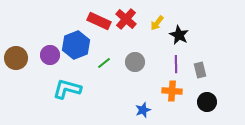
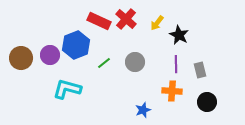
brown circle: moved 5 px right
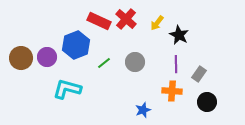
purple circle: moved 3 px left, 2 px down
gray rectangle: moved 1 px left, 4 px down; rotated 49 degrees clockwise
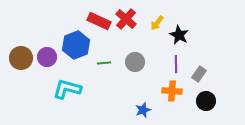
green line: rotated 32 degrees clockwise
black circle: moved 1 px left, 1 px up
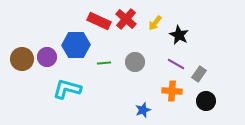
yellow arrow: moved 2 px left
blue hexagon: rotated 20 degrees clockwise
brown circle: moved 1 px right, 1 px down
purple line: rotated 60 degrees counterclockwise
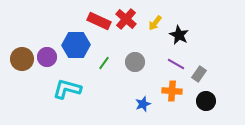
green line: rotated 48 degrees counterclockwise
blue star: moved 6 px up
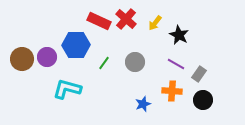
black circle: moved 3 px left, 1 px up
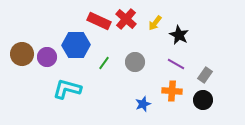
brown circle: moved 5 px up
gray rectangle: moved 6 px right, 1 px down
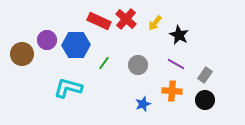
purple circle: moved 17 px up
gray circle: moved 3 px right, 3 px down
cyan L-shape: moved 1 px right, 1 px up
black circle: moved 2 px right
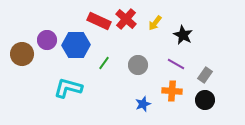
black star: moved 4 px right
